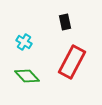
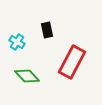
black rectangle: moved 18 px left, 8 px down
cyan cross: moved 7 px left
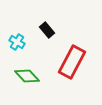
black rectangle: rotated 28 degrees counterclockwise
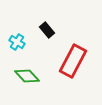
red rectangle: moved 1 px right, 1 px up
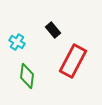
black rectangle: moved 6 px right
green diamond: rotated 50 degrees clockwise
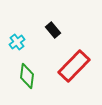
cyan cross: rotated 21 degrees clockwise
red rectangle: moved 1 px right, 5 px down; rotated 16 degrees clockwise
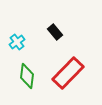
black rectangle: moved 2 px right, 2 px down
red rectangle: moved 6 px left, 7 px down
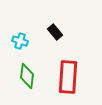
cyan cross: moved 3 px right, 1 px up; rotated 35 degrees counterclockwise
red rectangle: moved 4 px down; rotated 40 degrees counterclockwise
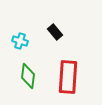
green diamond: moved 1 px right
